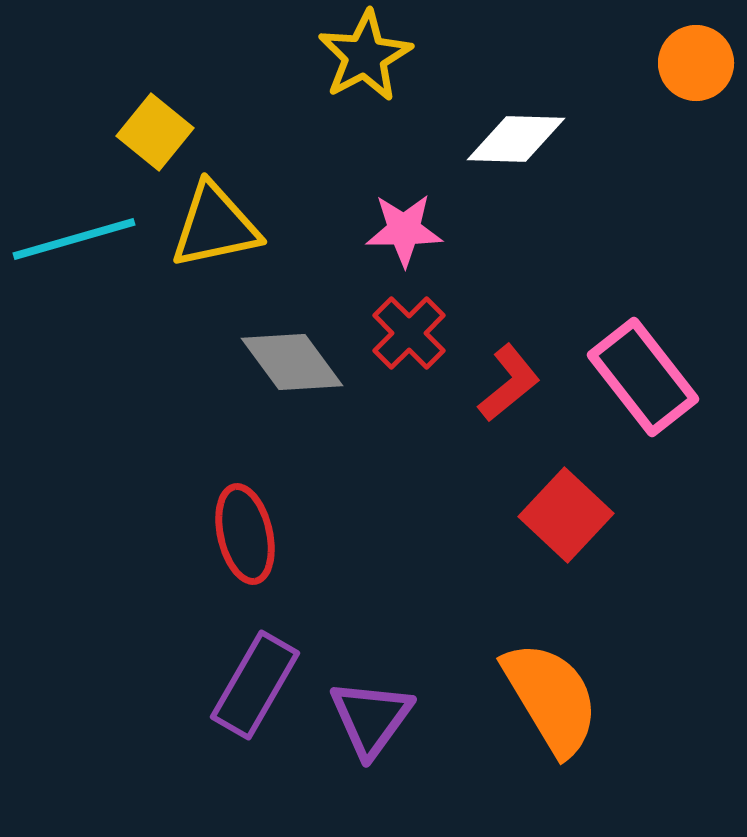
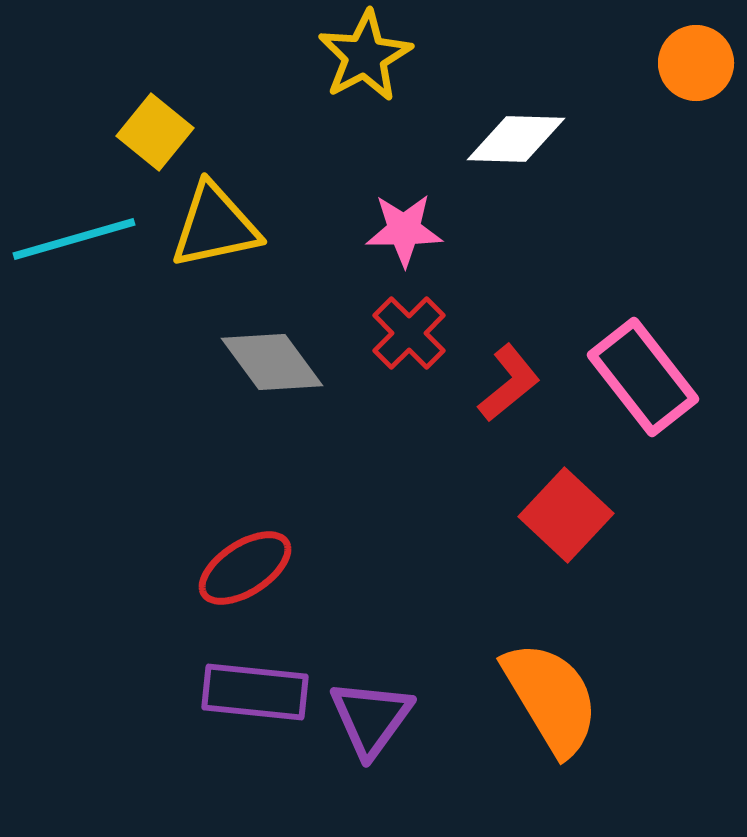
gray diamond: moved 20 px left
red ellipse: moved 34 px down; rotated 70 degrees clockwise
purple rectangle: moved 7 px down; rotated 66 degrees clockwise
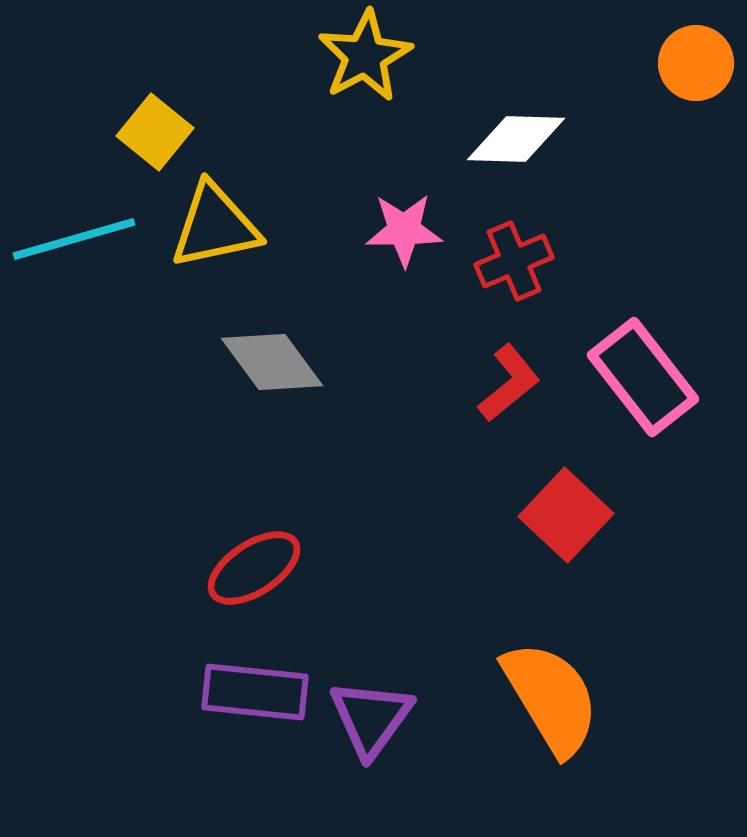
red cross: moved 105 px right, 72 px up; rotated 22 degrees clockwise
red ellipse: moved 9 px right
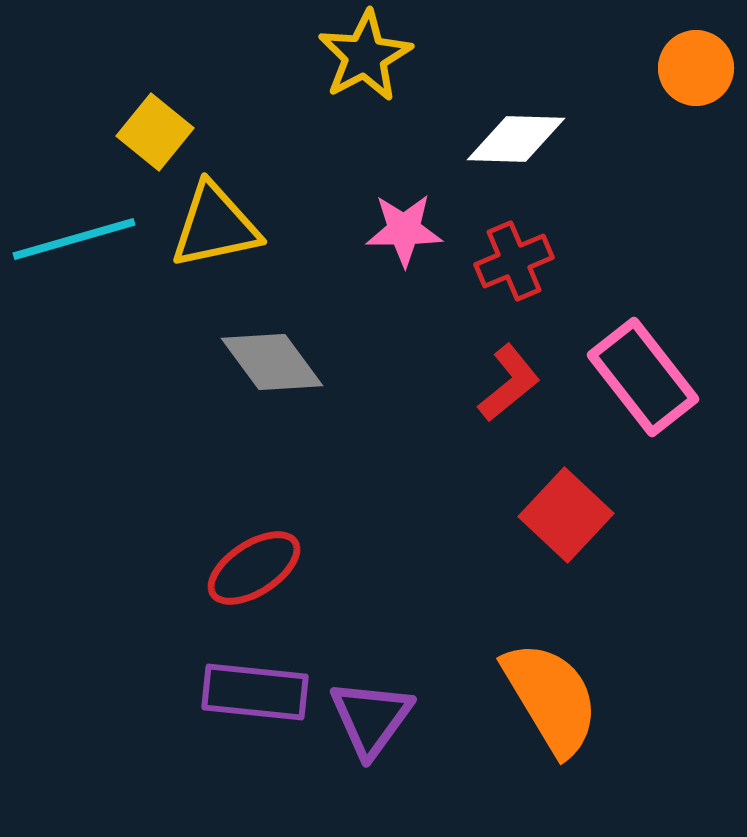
orange circle: moved 5 px down
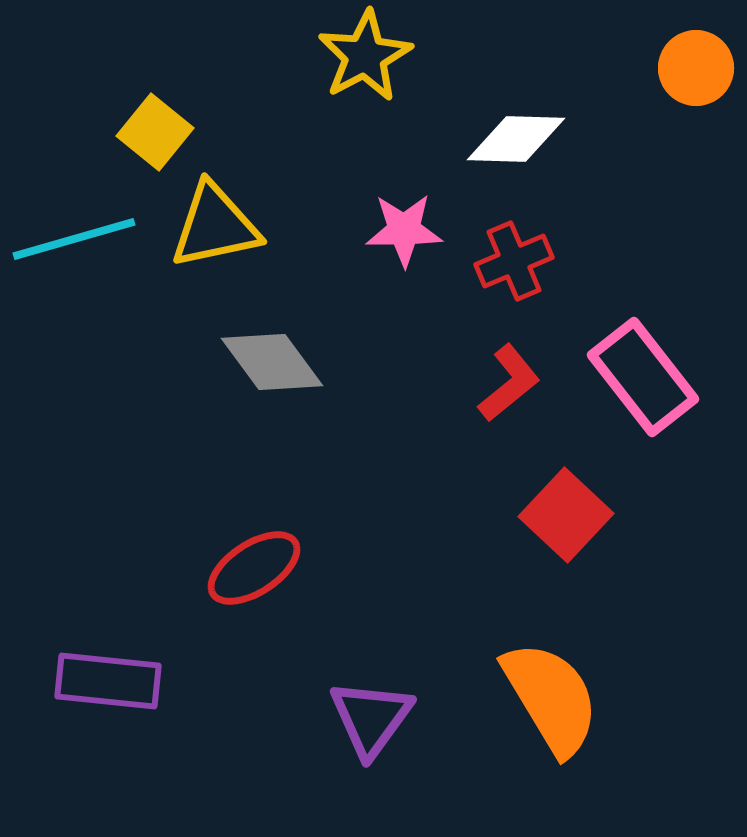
purple rectangle: moved 147 px left, 11 px up
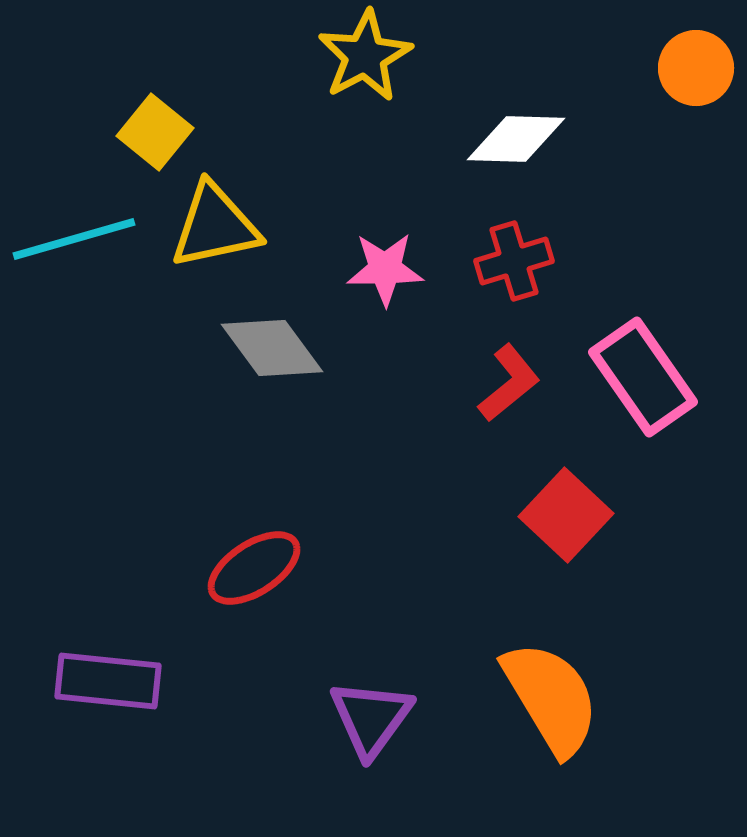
pink star: moved 19 px left, 39 px down
red cross: rotated 6 degrees clockwise
gray diamond: moved 14 px up
pink rectangle: rotated 3 degrees clockwise
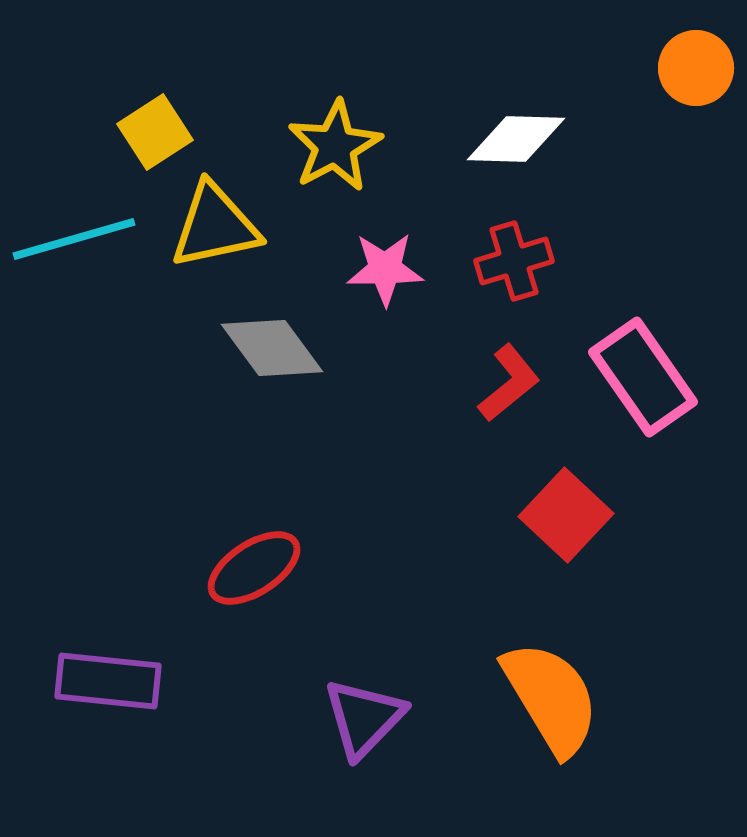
yellow star: moved 30 px left, 90 px down
yellow square: rotated 18 degrees clockwise
purple triangle: moved 7 px left; rotated 8 degrees clockwise
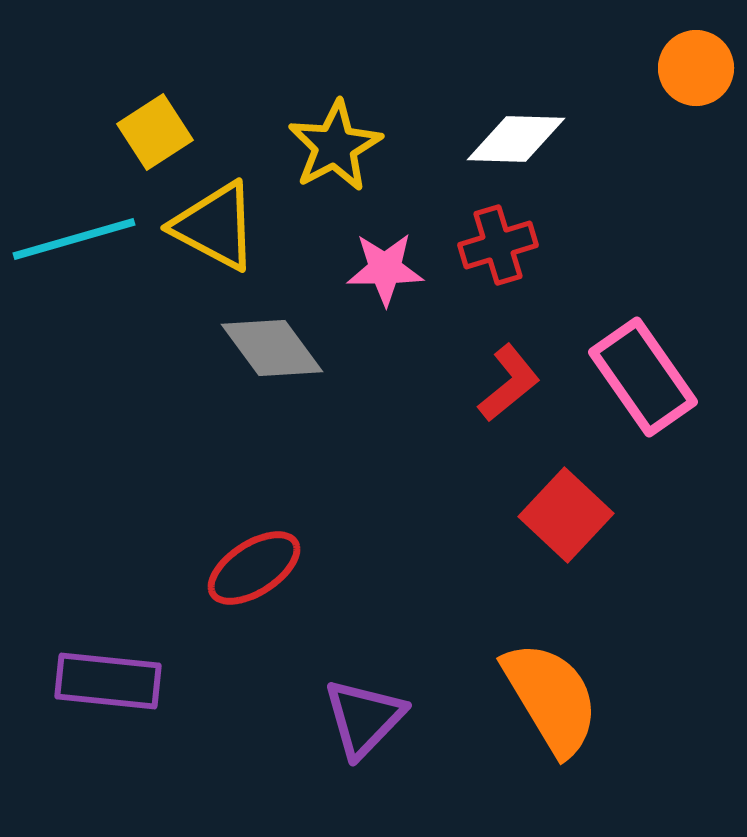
yellow triangle: rotated 40 degrees clockwise
red cross: moved 16 px left, 16 px up
